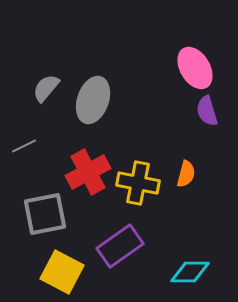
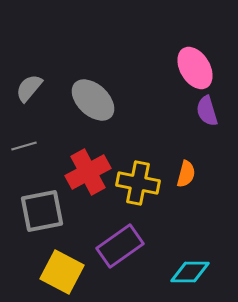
gray semicircle: moved 17 px left
gray ellipse: rotated 66 degrees counterclockwise
gray line: rotated 10 degrees clockwise
gray square: moved 3 px left, 3 px up
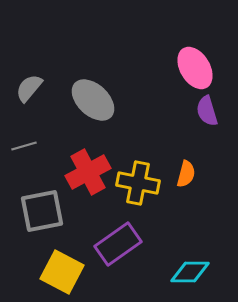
purple rectangle: moved 2 px left, 2 px up
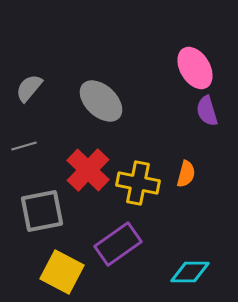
gray ellipse: moved 8 px right, 1 px down
red cross: moved 2 px up; rotated 18 degrees counterclockwise
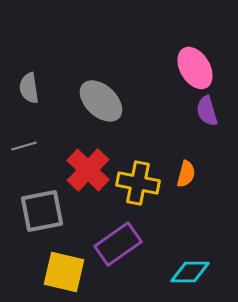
gray semicircle: rotated 48 degrees counterclockwise
yellow square: moved 2 px right; rotated 15 degrees counterclockwise
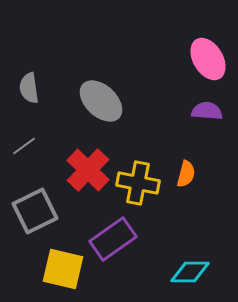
pink ellipse: moved 13 px right, 9 px up
purple semicircle: rotated 112 degrees clockwise
gray line: rotated 20 degrees counterclockwise
gray square: moved 7 px left; rotated 15 degrees counterclockwise
purple rectangle: moved 5 px left, 5 px up
yellow square: moved 1 px left, 3 px up
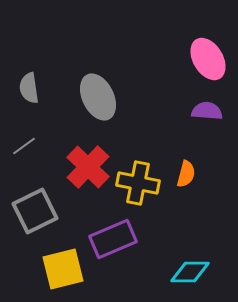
gray ellipse: moved 3 px left, 4 px up; rotated 21 degrees clockwise
red cross: moved 3 px up
purple rectangle: rotated 12 degrees clockwise
yellow square: rotated 27 degrees counterclockwise
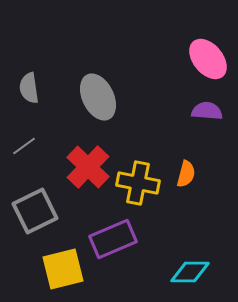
pink ellipse: rotated 9 degrees counterclockwise
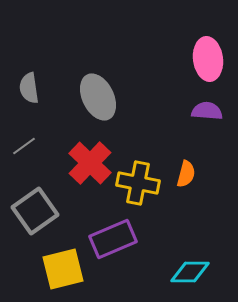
pink ellipse: rotated 33 degrees clockwise
red cross: moved 2 px right, 4 px up
gray square: rotated 9 degrees counterclockwise
